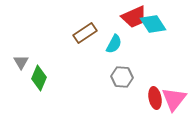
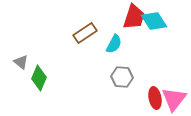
red trapezoid: rotated 48 degrees counterclockwise
cyan diamond: moved 1 px right, 3 px up
gray triangle: rotated 21 degrees counterclockwise
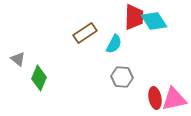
red trapezoid: rotated 16 degrees counterclockwise
gray triangle: moved 3 px left, 3 px up
pink triangle: rotated 40 degrees clockwise
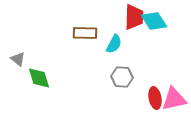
brown rectangle: rotated 35 degrees clockwise
green diamond: rotated 40 degrees counterclockwise
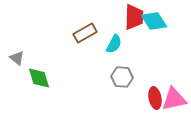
brown rectangle: rotated 30 degrees counterclockwise
gray triangle: moved 1 px left, 1 px up
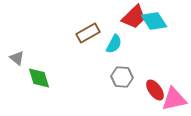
red trapezoid: rotated 44 degrees clockwise
brown rectangle: moved 3 px right
red ellipse: moved 8 px up; rotated 25 degrees counterclockwise
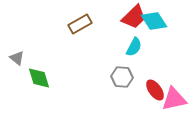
brown rectangle: moved 8 px left, 9 px up
cyan semicircle: moved 20 px right, 3 px down
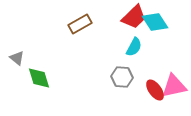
cyan diamond: moved 1 px right, 1 px down
pink triangle: moved 13 px up
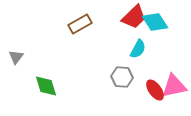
cyan semicircle: moved 4 px right, 2 px down
gray triangle: moved 1 px left, 1 px up; rotated 28 degrees clockwise
green diamond: moved 7 px right, 8 px down
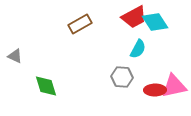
red trapezoid: rotated 16 degrees clockwise
gray triangle: moved 1 px left, 1 px up; rotated 42 degrees counterclockwise
red ellipse: rotated 55 degrees counterclockwise
